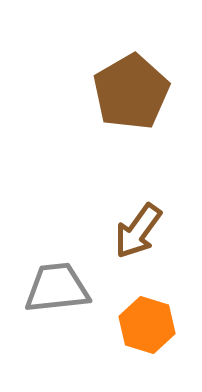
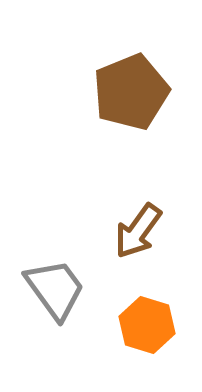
brown pentagon: rotated 8 degrees clockwise
gray trapezoid: moved 2 px left, 1 px down; rotated 60 degrees clockwise
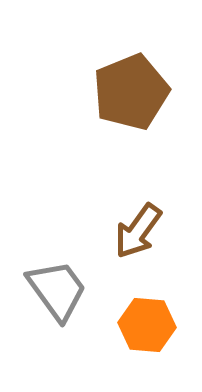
gray trapezoid: moved 2 px right, 1 px down
orange hexagon: rotated 12 degrees counterclockwise
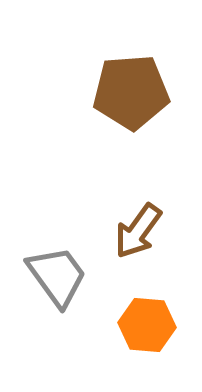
brown pentagon: rotated 18 degrees clockwise
gray trapezoid: moved 14 px up
